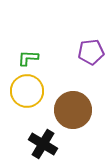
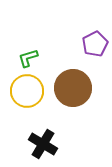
purple pentagon: moved 4 px right, 8 px up; rotated 20 degrees counterclockwise
green L-shape: rotated 20 degrees counterclockwise
brown circle: moved 22 px up
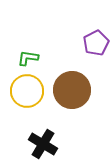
purple pentagon: moved 1 px right, 1 px up
green L-shape: rotated 25 degrees clockwise
brown circle: moved 1 px left, 2 px down
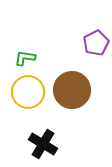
green L-shape: moved 3 px left
yellow circle: moved 1 px right, 1 px down
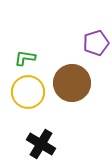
purple pentagon: rotated 10 degrees clockwise
brown circle: moved 7 px up
black cross: moved 2 px left
